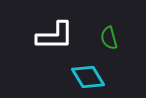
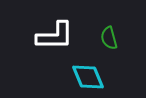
cyan diamond: rotated 8 degrees clockwise
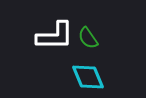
green semicircle: moved 21 px left; rotated 20 degrees counterclockwise
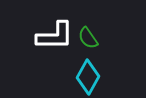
cyan diamond: rotated 52 degrees clockwise
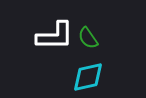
cyan diamond: rotated 48 degrees clockwise
